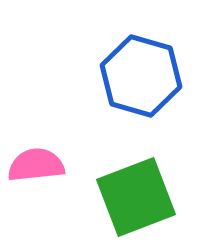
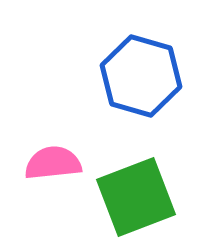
pink semicircle: moved 17 px right, 2 px up
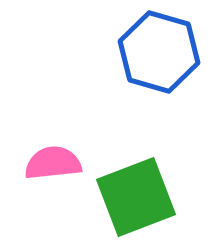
blue hexagon: moved 18 px right, 24 px up
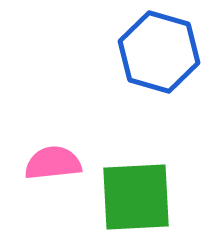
green square: rotated 18 degrees clockwise
